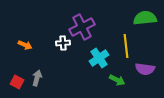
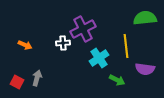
purple cross: moved 1 px right, 2 px down
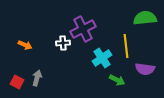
cyan cross: moved 3 px right
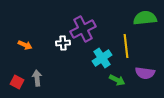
purple semicircle: moved 4 px down
gray arrow: rotated 21 degrees counterclockwise
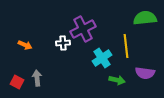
green arrow: rotated 14 degrees counterclockwise
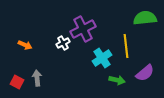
white cross: rotated 24 degrees counterclockwise
purple semicircle: rotated 48 degrees counterclockwise
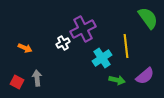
green semicircle: moved 3 px right; rotated 60 degrees clockwise
orange arrow: moved 3 px down
purple semicircle: moved 3 px down
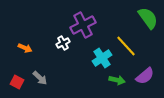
purple cross: moved 4 px up
yellow line: rotated 35 degrees counterclockwise
gray arrow: moved 3 px right; rotated 140 degrees clockwise
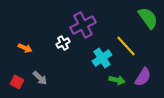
purple semicircle: moved 2 px left, 1 px down; rotated 18 degrees counterclockwise
